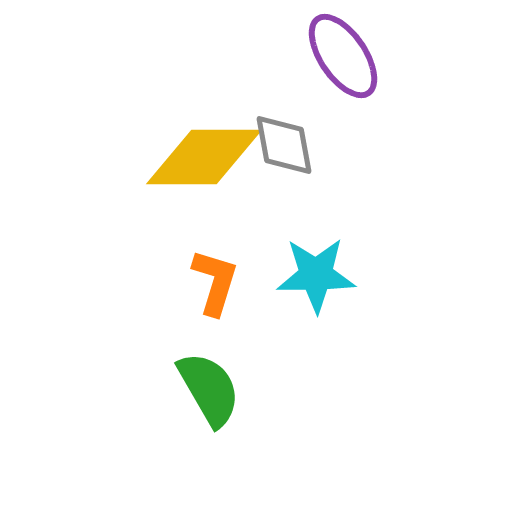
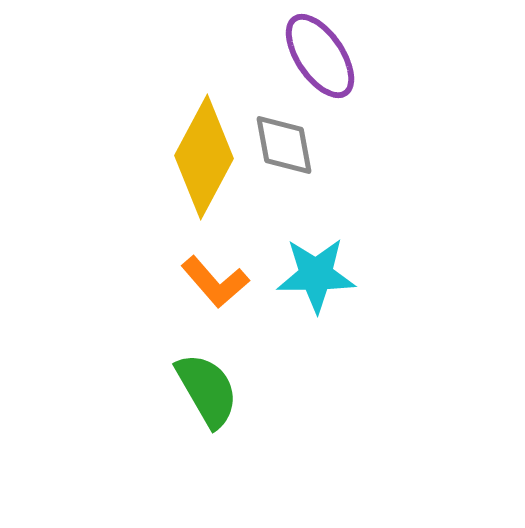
purple ellipse: moved 23 px left
yellow diamond: rotated 62 degrees counterclockwise
orange L-shape: rotated 122 degrees clockwise
green semicircle: moved 2 px left, 1 px down
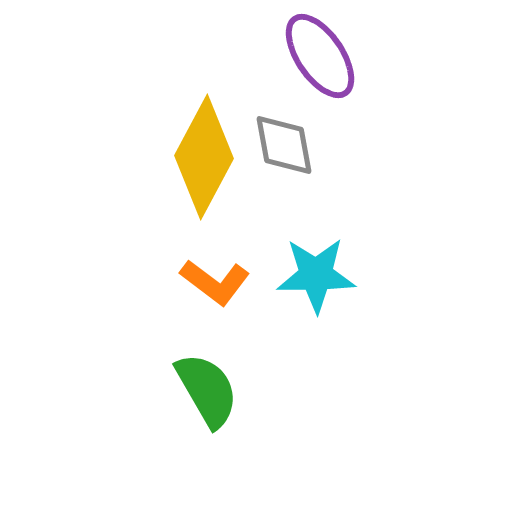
orange L-shape: rotated 12 degrees counterclockwise
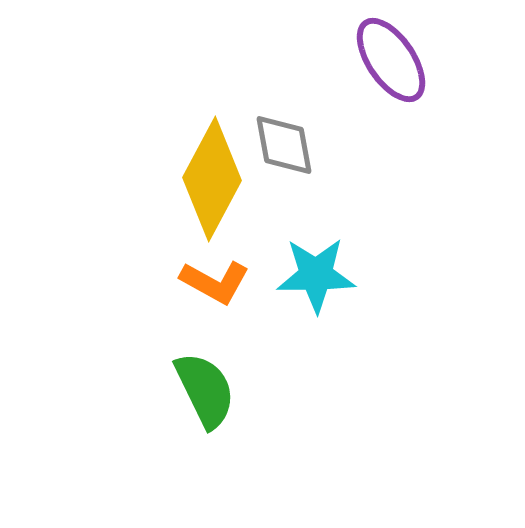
purple ellipse: moved 71 px right, 4 px down
yellow diamond: moved 8 px right, 22 px down
orange L-shape: rotated 8 degrees counterclockwise
green semicircle: moved 2 px left; rotated 4 degrees clockwise
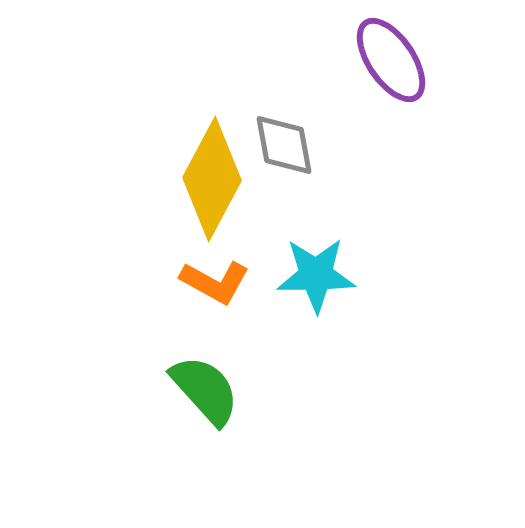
green semicircle: rotated 16 degrees counterclockwise
